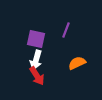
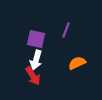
red arrow: moved 4 px left
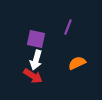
purple line: moved 2 px right, 3 px up
red arrow: rotated 24 degrees counterclockwise
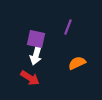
white arrow: moved 5 px up
red arrow: moved 3 px left, 2 px down
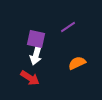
purple line: rotated 35 degrees clockwise
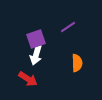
purple square: rotated 30 degrees counterclockwise
orange semicircle: rotated 114 degrees clockwise
red arrow: moved 2 px left, 1 px down
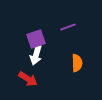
purple line: rotated 14 degrees clockwise
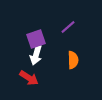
purple line: rotated 21 degrees counterclockwise
orange semicircle: moved 4 px left, 3 px up
red arrow: moved 1 px right, 1 px up
